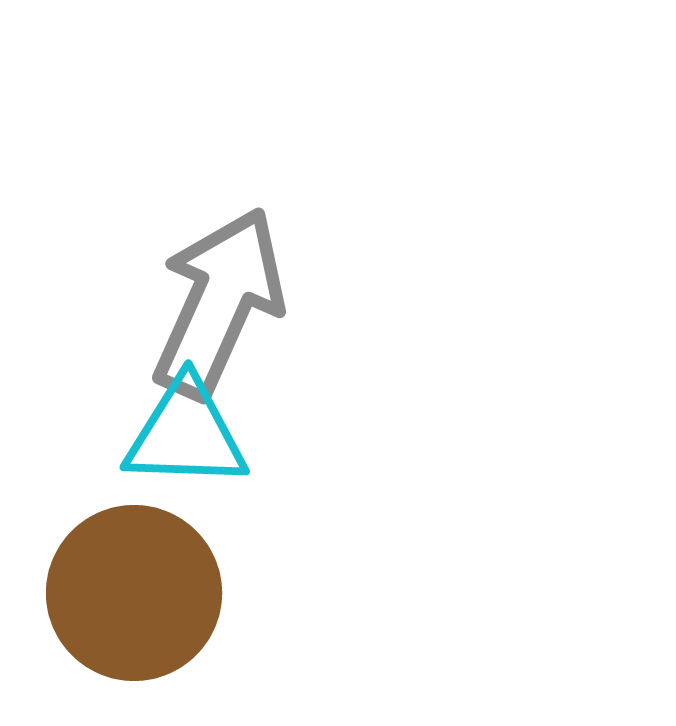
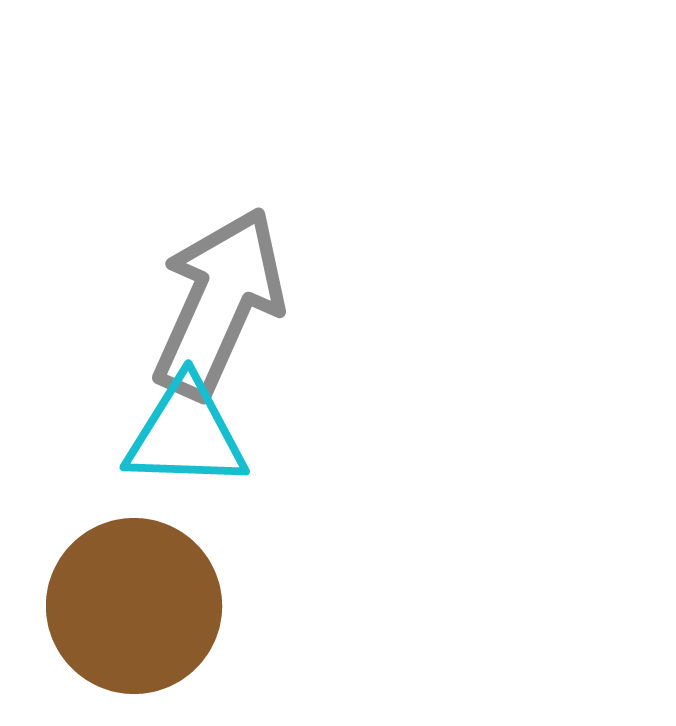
brown circle: moved 13 px down
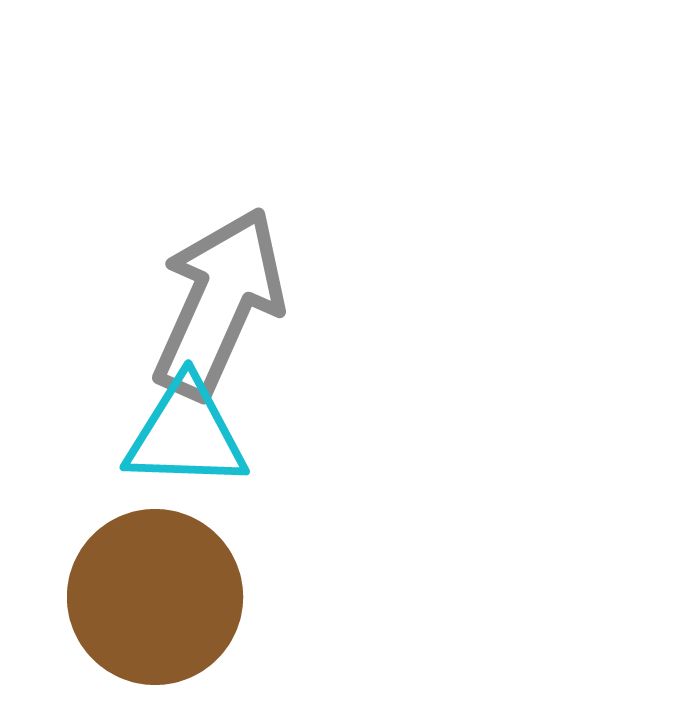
brown circle: moved 21 px right, 9 px up
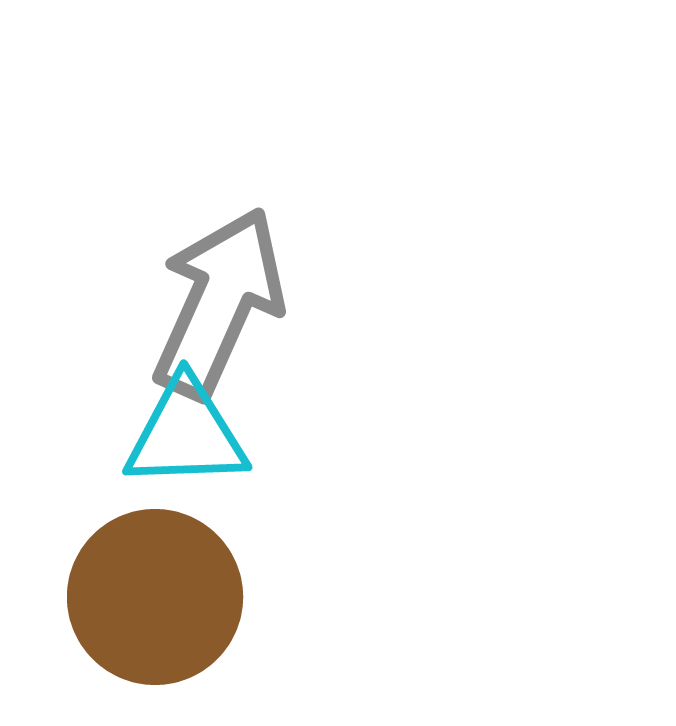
cyan triangle: rotated 4 degrees counterclockwise
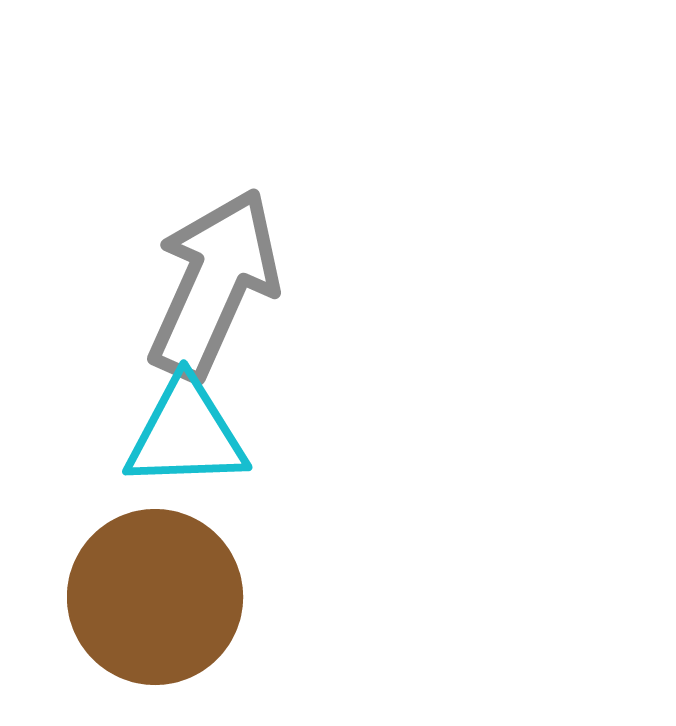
gray arrow: moved 5 px left, 19 px up
